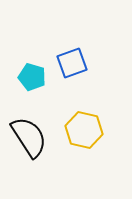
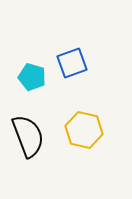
black semicircle: moved 1 px left, 1 px up; rotated 12 degrees clockwise
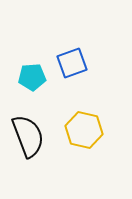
cyan pentagon: rotated 20 degrees counterclockwise
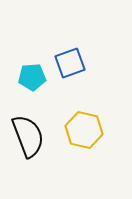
blue square: moved 2 px left
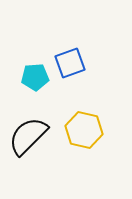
cyan pentagon: moved 3 px right
black semicircle: rotated 114 degrees counterclockwise
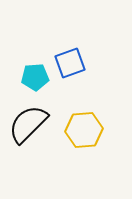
yellow hexagon: rotated 18 degrees counterclockwise
black semicircle: moved 12 px up
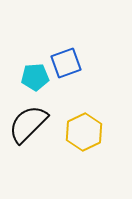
blue square: moved 4 px left
yellow hexagon: moved 2 px down; rotated 21 degrees counterclockwise
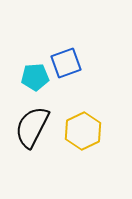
black semicircle: moved 4 px right, 3 px down; rotated 18 degrees counterclockwise
yellow hexagon: moved 1 px left, 1 px up
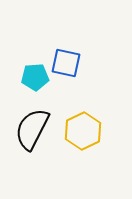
blue square: rotated 32 degrees clockwise
black semicircle: moved 2 px down
